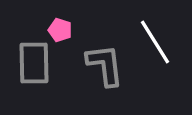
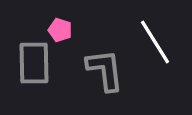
gray L-shape: moved 5 px down
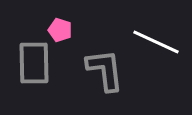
white line: moved 1 px right; rotated 33 degrees counterclockwise
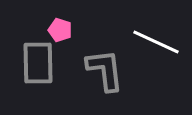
gray rectangle: moved 4 px right
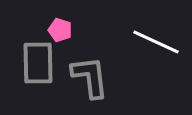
gray L-shape: moved 15 px left, 7 px down
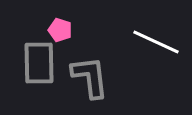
gray rectangle: moved 1 px right
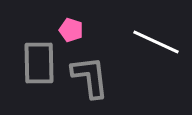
pink pentagon: moved 11 px right
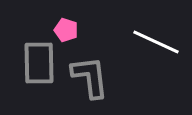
pink pentagon: moved 5 px left
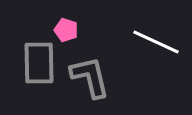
gray L-shape: rotated 6 degrees counterclockwise
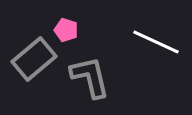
gray rectangle: moved 5 px left, 4 px up; rotated 51 degrees clockwise
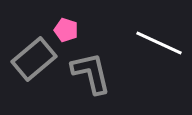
white line: moved 3 px right, 1 px down
gray L-shape: moved 1 px right, 4 px up
